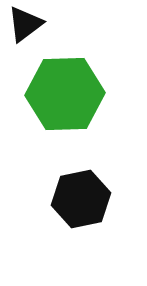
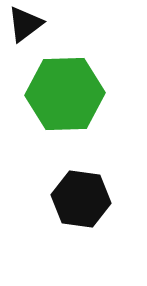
black hexagon: rotated 20 degrees clockwise
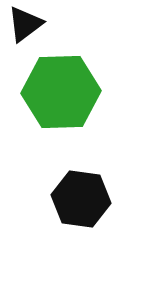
green hexagon: moved 4 px left, 2 px up
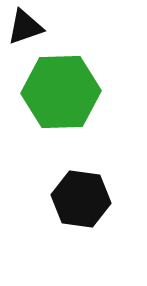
black triangle: moved 3 px down; rotated 18 degrees clockwise
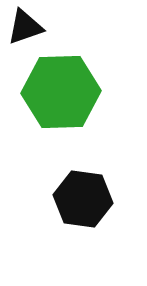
black hexagon: moved 2 px right
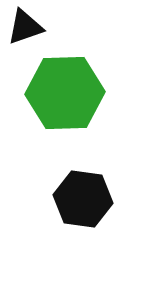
green hexagon: moved 4 px right, 1 px down
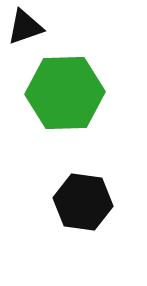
black hexagon: moved 3 px down
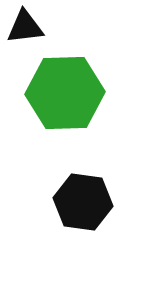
black triangle: rotated 12 degrees clockwise
